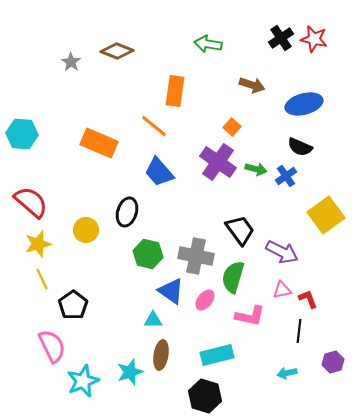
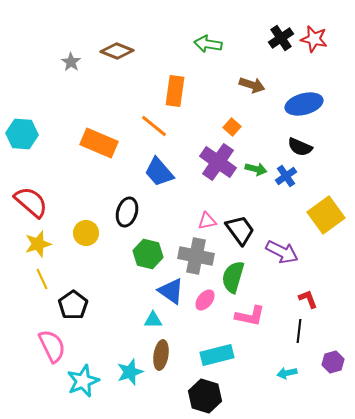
yellow circle at (86, 230): moved 3 px down
pink triangle at (282, 290): moved 75 px left, 69 px up
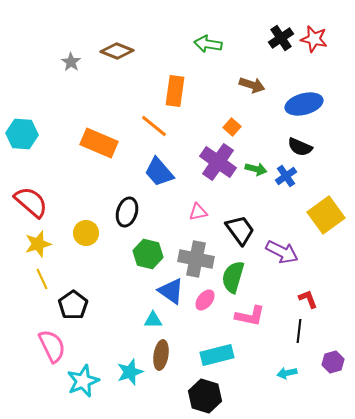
pink triangle at (207, 221): moved 9 px left, 9 px up
gray cross at (196, 256): moved 3 px down
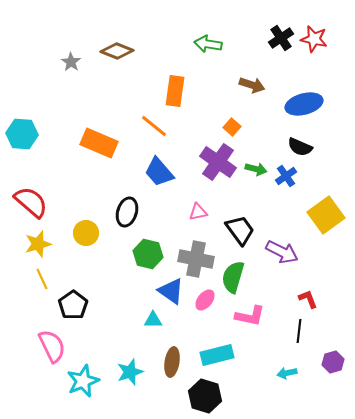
brown ellipse at (161, 355): moved 11 px right, 7 px down
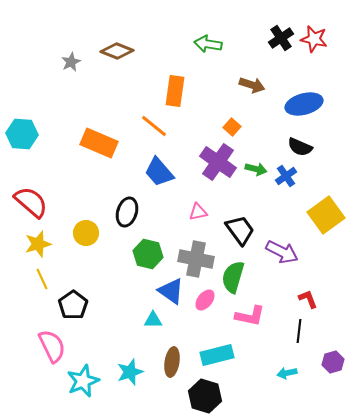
gray star at (71, 62): rotated 12 degrees clockwise
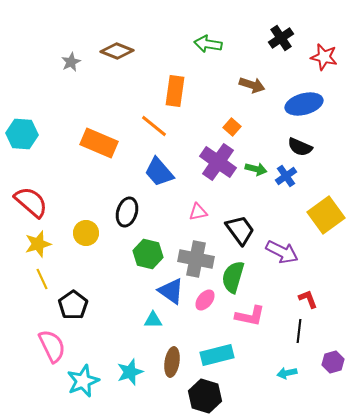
red star at (314, 39): moved 10 px right, 18 px down
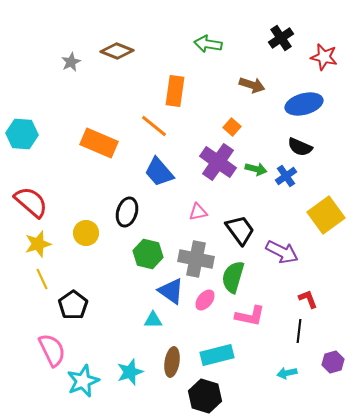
pink semicircle at (52, 346): moved 4 px down
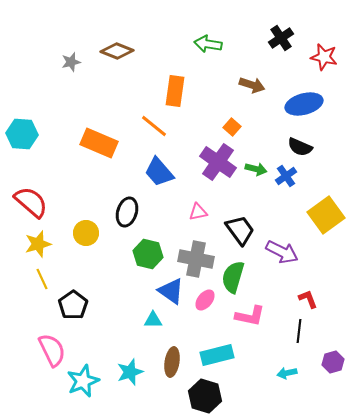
gray star at (71, 62): rotated 12 degrees clockwise
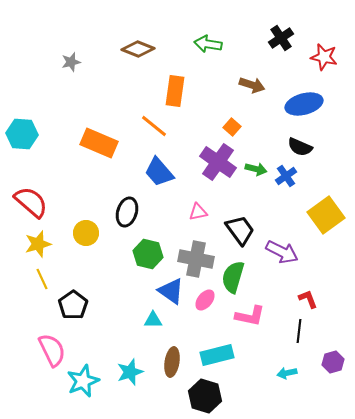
brown diamond at (117, 51): moved 21 px right, 2 px up
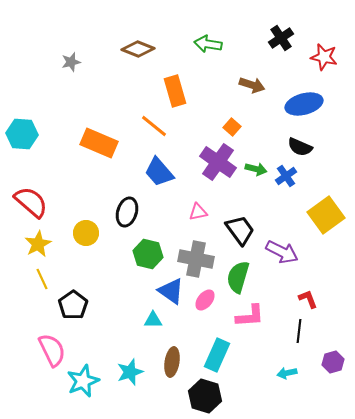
orange rectangle at (175, 91): rotated 24 degrees counterclockwise
yellow star at (38, 244): rotated 12 degrees counterclockwise
green semicircle at (233, 277): moved 5 px right
pink L-shape at (250, 316): rotated 16 degrees counterclockwise
cyan rectangle at (217, 355): rotated 52 degrees counterclockwise
